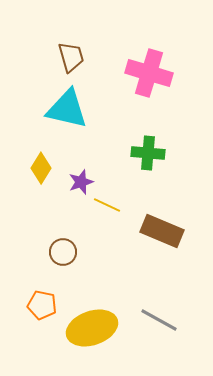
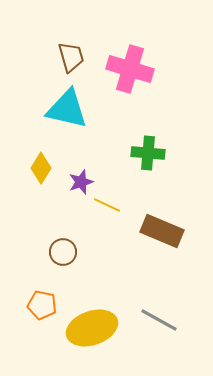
pink cross: moved 19 px left, 4 px up
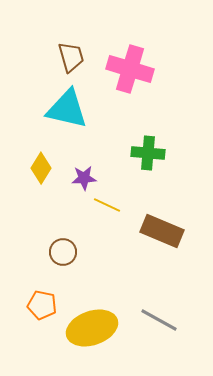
purple star: moved 3 px right, 4 px up; rotated 15 degrees clockwise
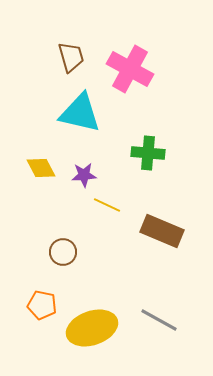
pink cross: rotated 12 degrees clockwise
cyan triangle: moved 13 px right, 4 px down
yellow diamond: rotated 60 degrees counterclockwise
purple star: moved 3 px up
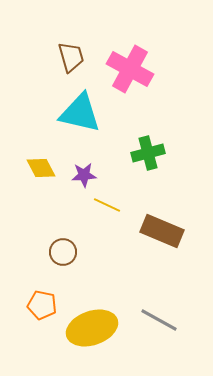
green cross: rotated 20 degrees counterclockwise
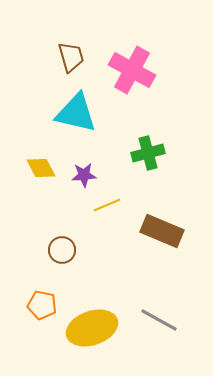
pink cross: moved 2 px right, 1 px down
cyan triangle: moved 4 px left
yellow line: rotated 48 degrees counterclockwise
brown circle: moved 1 px left, 2 px up
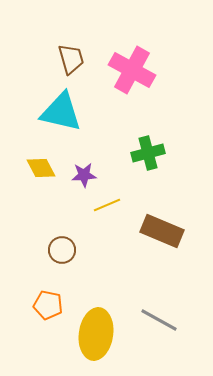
brown trapezoid: moved 2 px down
cyan triangle: moved 15 px left, 1 px up
orange pentagon: moved 6 px right
yellow ellipse: moved 4 px right, 6 px down; rotated 63 degrees counterclockwise
